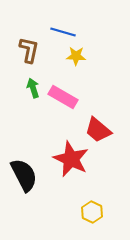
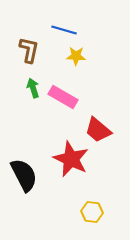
blue line: moved 1 px right, 2 px up
yellow hexagon: rotated 20 degrees counterclockwise
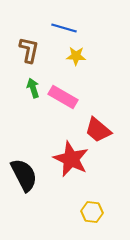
blue line: moved 2 px up
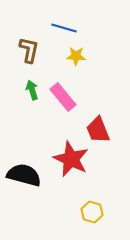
green arrow: moved 1 px left, 2 px down
pink rectangle: rotated 20 degrees clockwise
red trapezoid: rotated 28 degrees clockwise
black semicircle: rotated 48 degrees counterclockwise
yellow hexagon: rotated 10 degrees clockwise
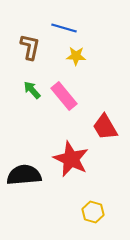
brown L-shape: moved 1 px right, 3 px up
green arrow: rotated 24 degrees counterclockwise
pink rectangle: moved 1 px right, 1 px up
red trapezoid: moved 7 px right, 3 px up; rotated 8 degrees counterclockwise
black semicircle: rotated 20 degrees counterclockwise
yellow hexagon: moved 1 px right
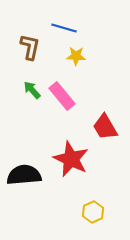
pink rectangle: moved 2 px left
yellow hexagon: rotated 20 degrees clockwise
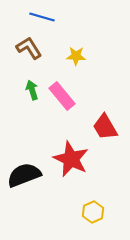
blue line: moved 22 px left, 11 px up
brown L-shape: moved 1 px left, 1 px down; rotated 44 degrees counterclockwise
green arrow: rotated 24 degrees clockwise
black semicircle: rotated 16 degrees counterclockwise
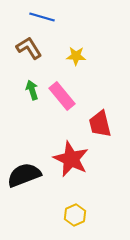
red trapezoid: moved 5 px left, 3 px up; rotated 16 degrees clockwise
yellow hexagon: moved 18 px left, 3 px down
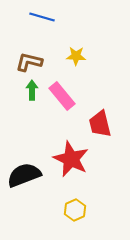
brown L-shape: moved 14 px down; rotated 44 degrees counterclockwise
green arrow: rotated 18 degrees clockwise
yellow hexagon: moved 5 px up
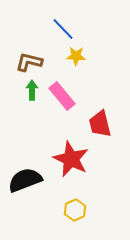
blue line: moved 21 px right, 12 px down; rotated 30 degrees clockwise
black semicircle: moved 1 px right, 5 px down
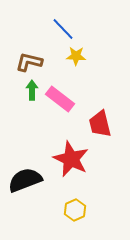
pink rectangle: moved 2 px left, 3 px down; rotated 12 degrees counterclockwise
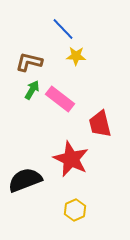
green arrow: rotated 30 degrees clockwise
